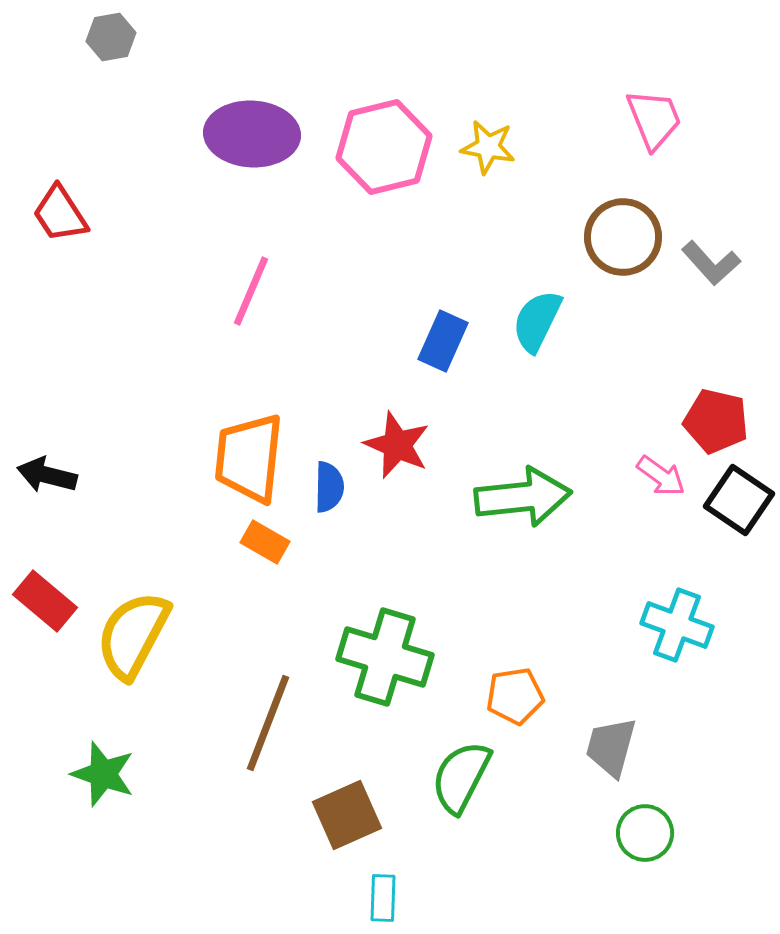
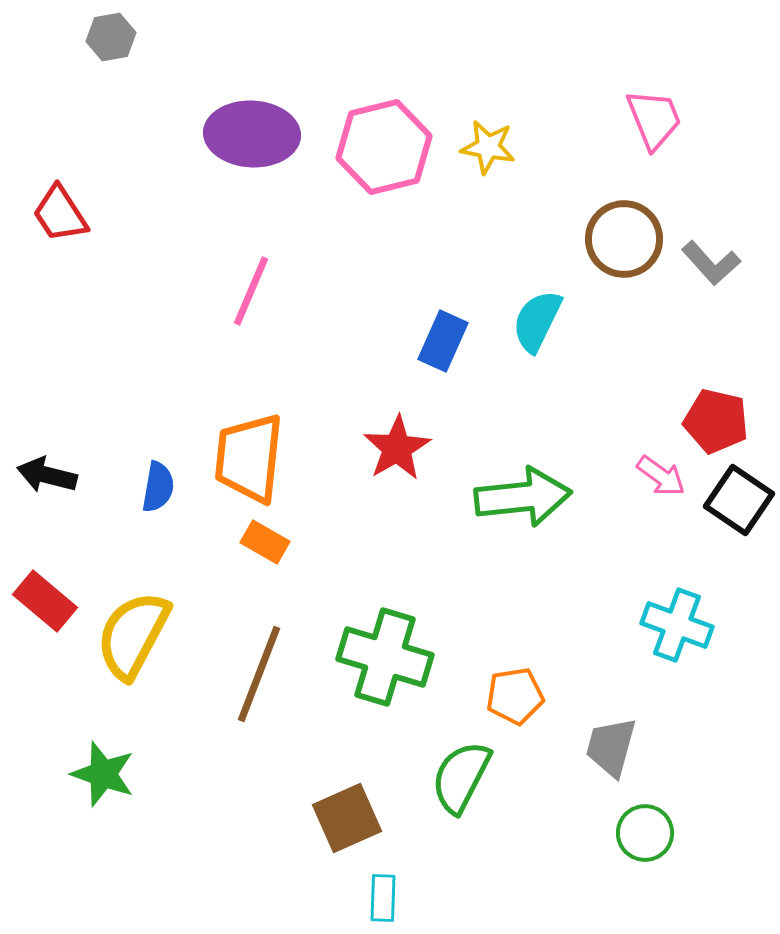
brown circle: moved 1 px right, 2 px down
red star: moved 3 px down; rotated 18 degrees clockwise
blue semicircle: moved 171 px left; rotated 9 degrees clockwise
brown line: moved 9 px left, 49 px up
brown square: moved 3 px down
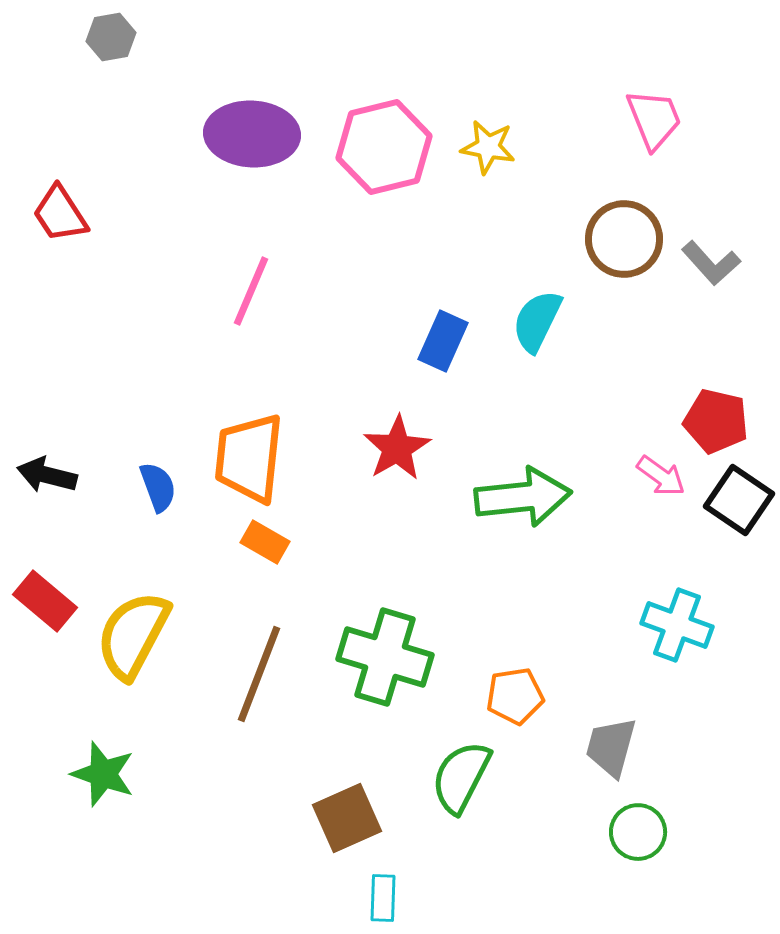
blue semicircle: rotated 30 degrees counterclockwise
green circle: moved 7 px left, 1 px up
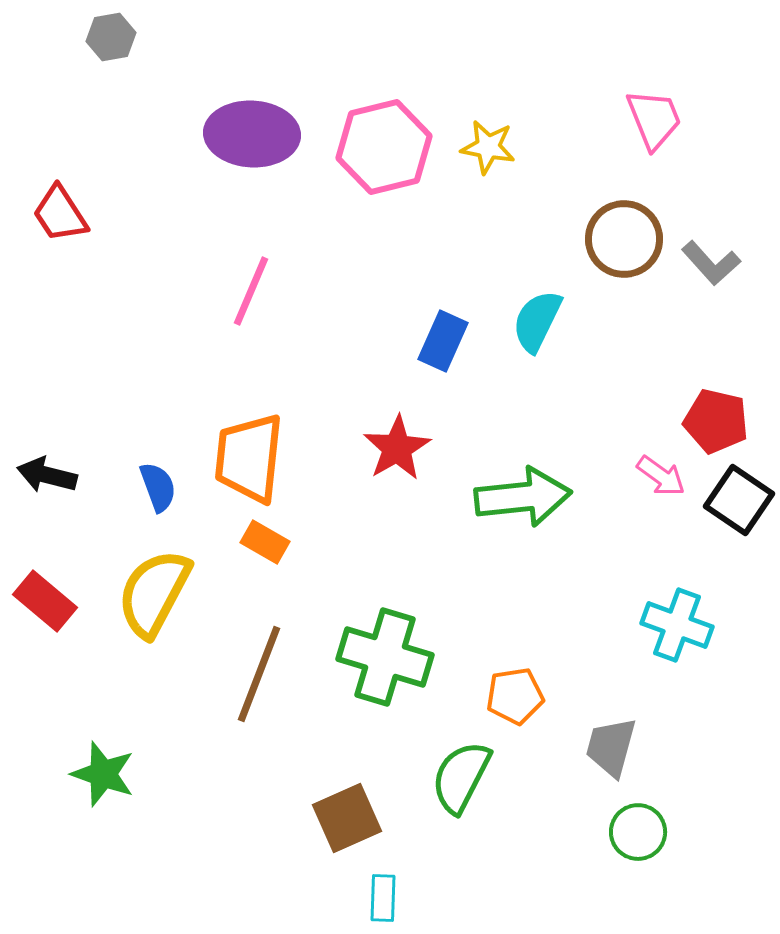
yellow semicircle: moved 21 px right, 42 px up
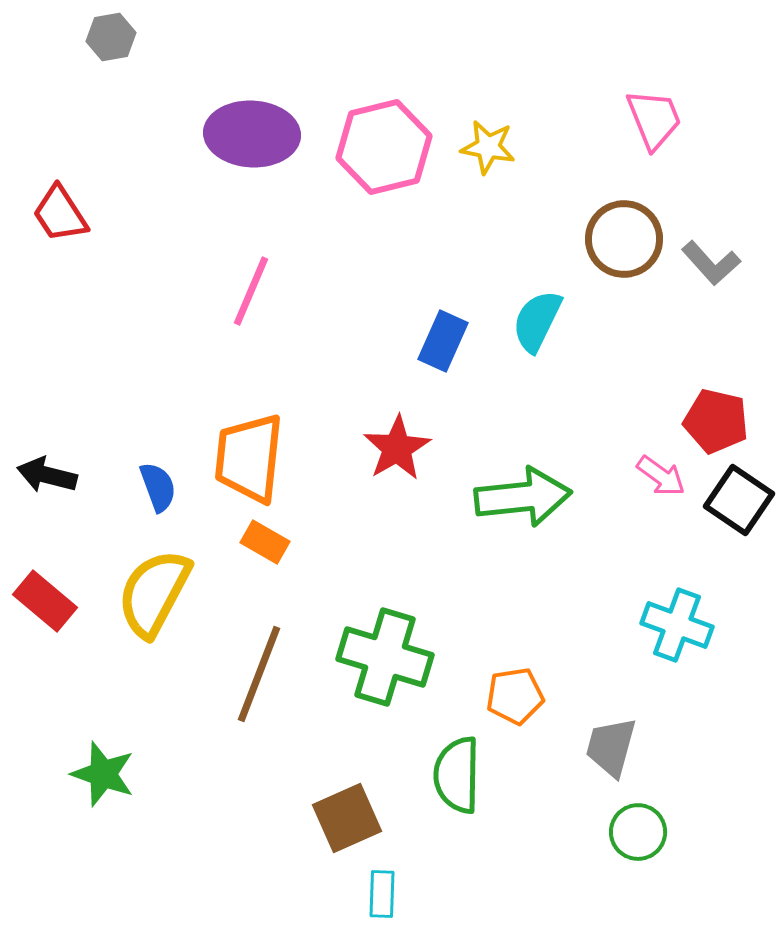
green semicircle: moved 4 px left, 2 px up; rotated 26 degrees counterclockwise
cyan rectangle: moved 1 px left, 4 px up
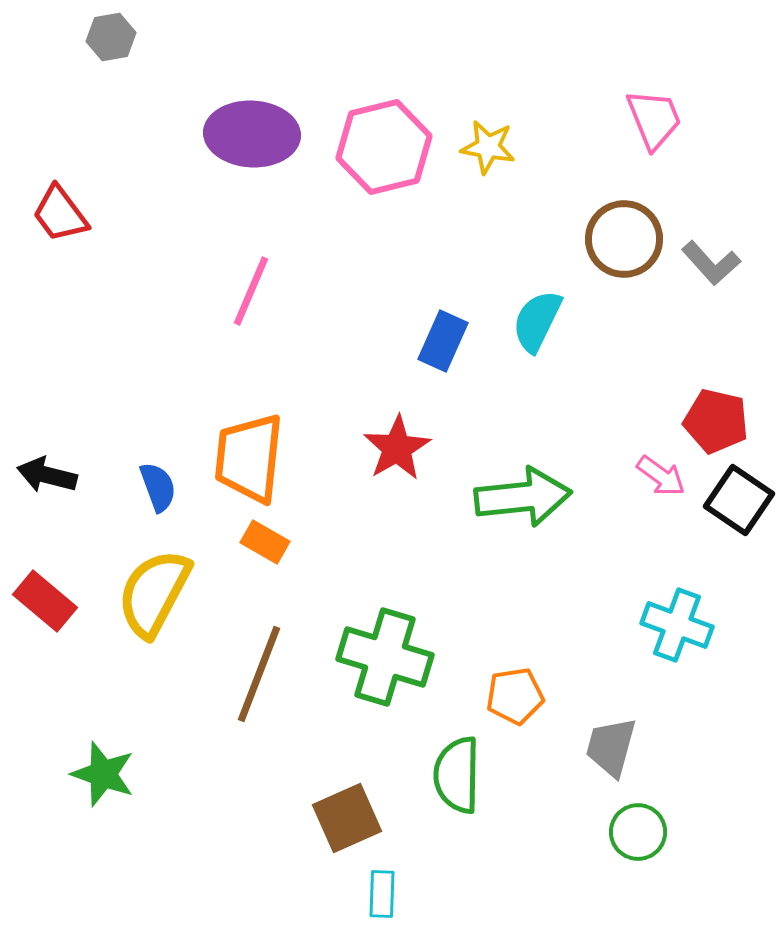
red trapezoid: rotated 4 degrees counterclockwise
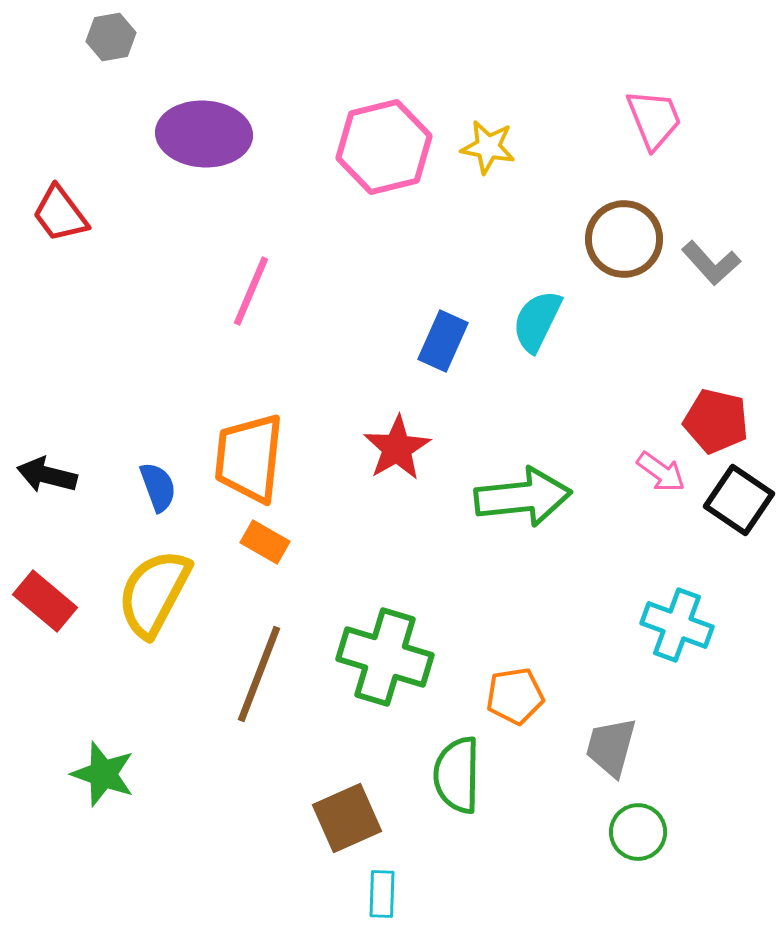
purple ellipse: moved 48 px left
pink arrow: moved 4 px up
